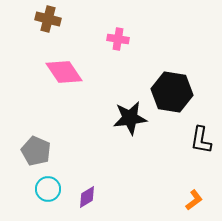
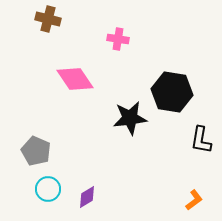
pink diamond: moved 11 px right, 7 px down
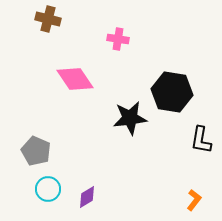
orange L-shape: rotated 15 degrees counterclockwise
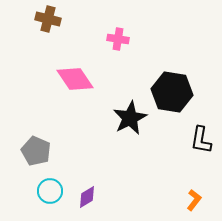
black star: rotated 20 degrees counterclockwise
cyan circle: moved 2 px right, 2 px down
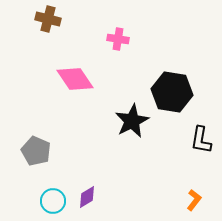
black star: moved 2 px right, 3 px down
cyan circle: moved 3 px right, 10 px down
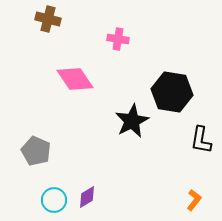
cyan circle: moved 1 px right, 1 px up
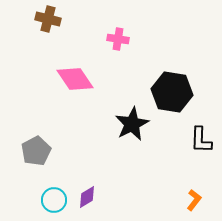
black star: moved 3 px down
black L-shape: rotated 8 degrees counterclockwise
gray pentagon: rotated 20 degrees clockwise
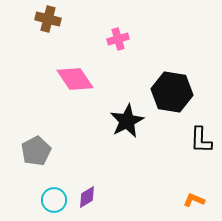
pink cross: rotated 25 degrees counterclockwise
black star: moved 5 px left, 3 px up
orange L-shape: rotated 105 degrees counterclockwise
